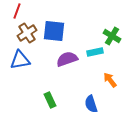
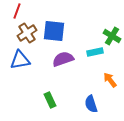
purple semicircle: moved 4 px left
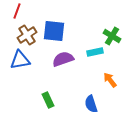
brown cross: moved 2 px down
green rectangle: moved 2 px left
